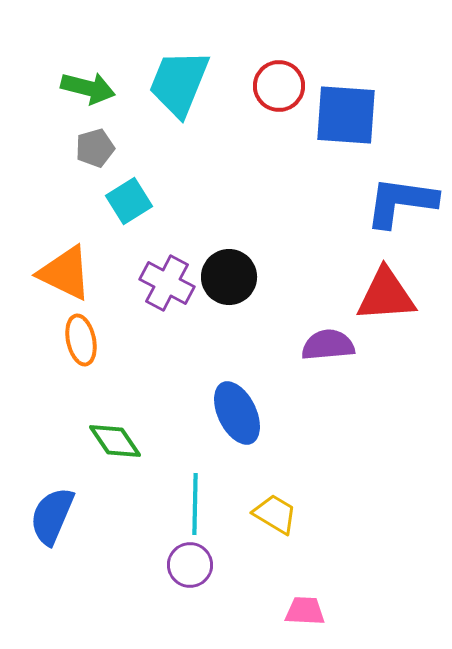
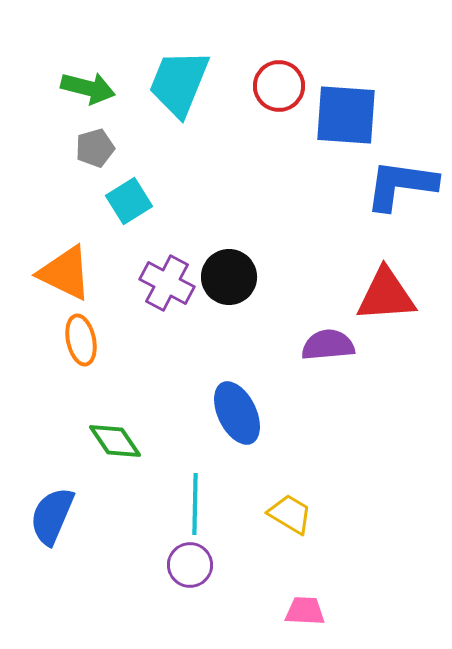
blue L-shape: moved 17 px up
yellow trapezoid: moved 15 px right
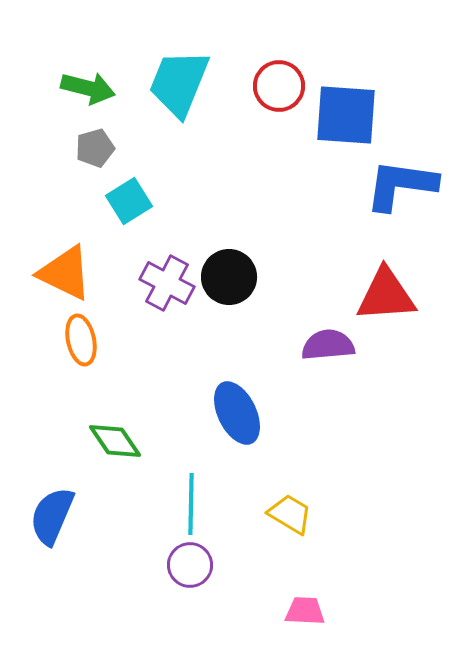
cyan line: moved 4 px left
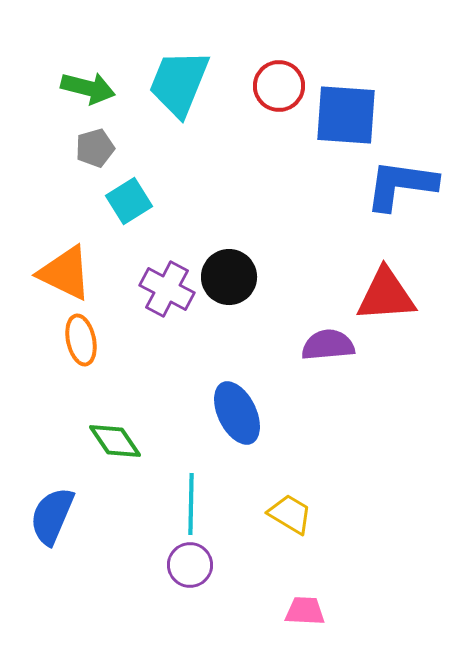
purple cross: moved 6 px down
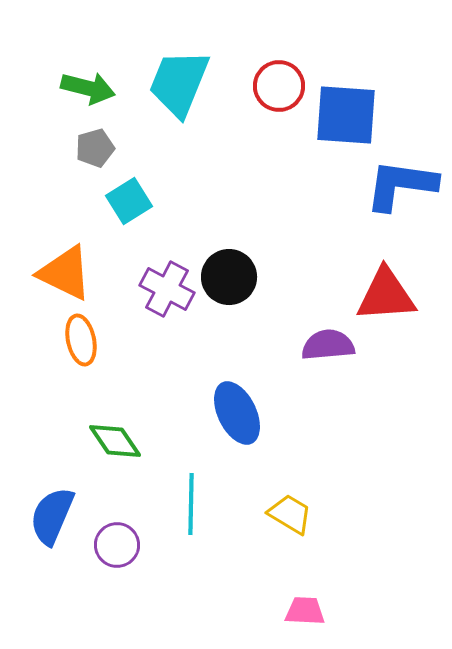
purple circle: moved 73 px left, 20 px up
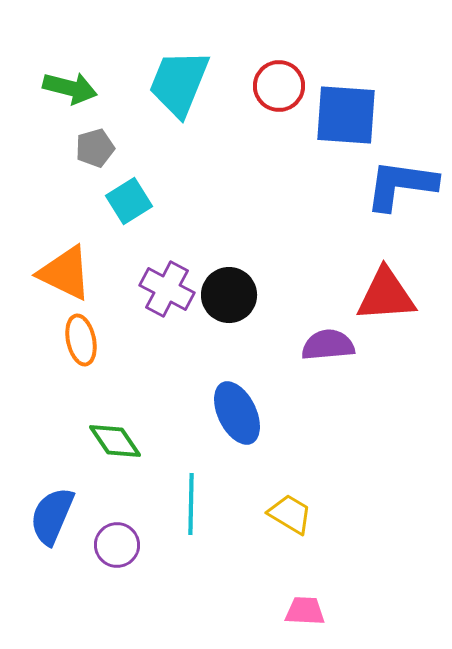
green arrow: moved 18 px left
black circle: moved 18 px down
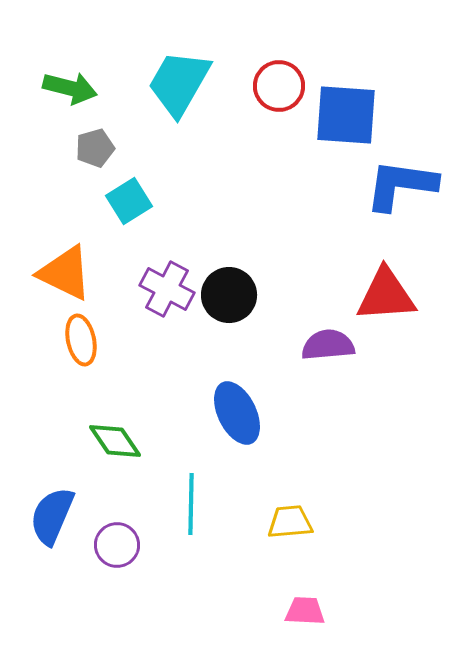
cyan trapezoid: rotated 8 degrees clockwise
yellow trapezoid: moved 8 px down; rotated 36 degrees counterclockwise
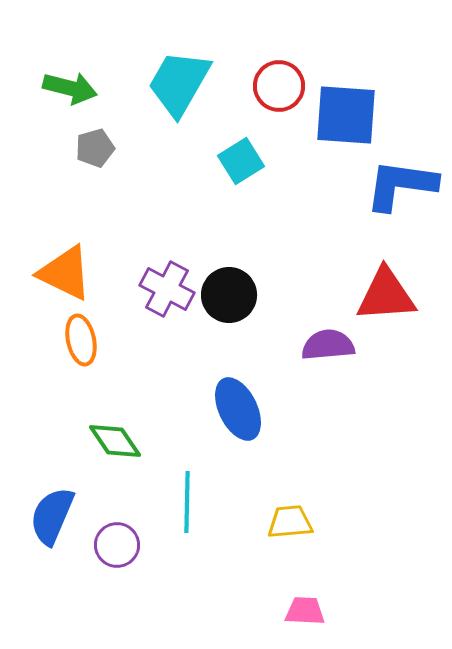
cyan square: moved 112 px right, 40 px up
blue ellipse: moved 1 px right, 4 px up
cyan line: moved 4 px left, 2 px up
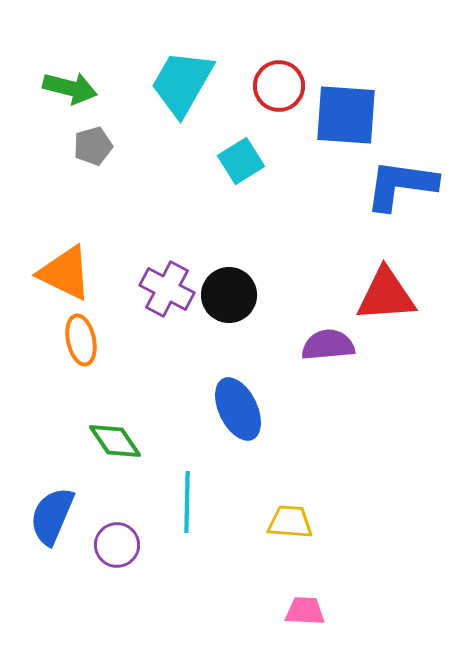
cyan trapezoid: moved 3 px right
gray pentagon: moved 2 px left, 2 px up
yellow trapezoid: rotated 9 degrees clockwise
